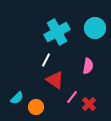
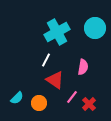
pink semicircle: moved 5 px left, 1 px down
orange circle: moved 3 px right, 4 px up
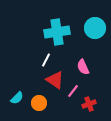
cyan cross: rotated 20 degrees clockwise
pink semicircle: rotated 147 degrees clockwise
pink line: moved 1 px right, 6 px up
red cross: rotated 24 degrees clockwise
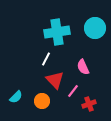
white line: moved 1 px up
red triangle: rotated 12 degrees clockwise
cyan semicircle: moved 1 px left, 1 px up
orange circle: moved 3 px right, 2 px up
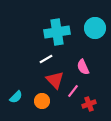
white line: rotated 32 degrees clockwise
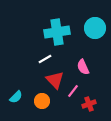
white line: moved 1 px left
